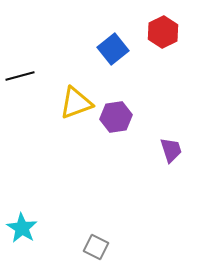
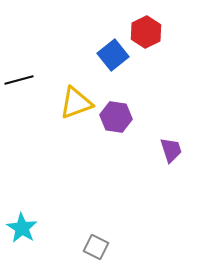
red hexagon: moved 17 px left
blue square: moved 6 px down
black line: moved 1 px left, 4 px down
purple hexagon: rotated 16 degrees clockwise
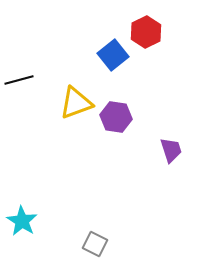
cyan star: moved 7 px up
gray square: moved 1 px left, 3 px up
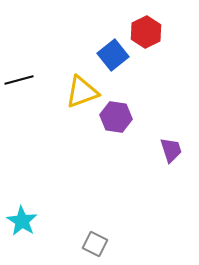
yellow triangle: moved 6 px right, 11 px up
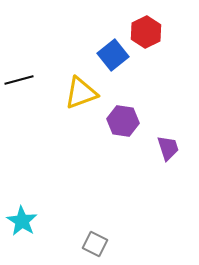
yellow triangle: moved 1 px left, 1 px down
purple hexagon: moved 7 px right, 4 px down
purple trapezoid: moved 3 px left, 2 px up
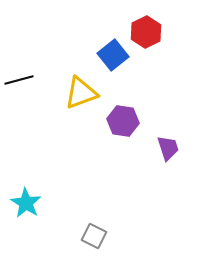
cyan star: moved 4 px right, 18 px up
gray square: moved 1 px left, 8 px up
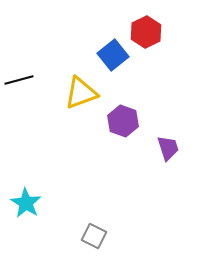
purple hexagon: rotated 12 degrees clockwise
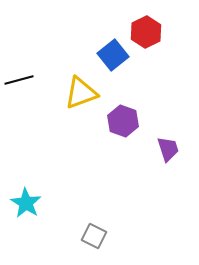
purple trapezoid: moved 1 px down
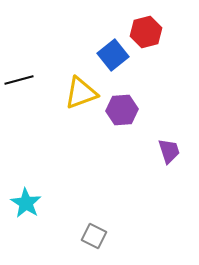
red hexagon: rotated 12 degrees clockwise
purple hexagon: moved 1 px left, 11 px up; rotated 24 degrees counterclockwise
purple trapezoid: moved 1 px right, 2 px down
